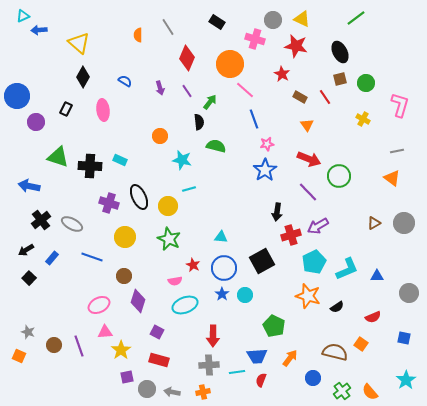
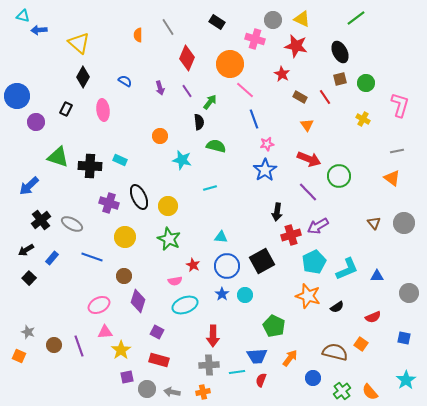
cyan triangle at (23, 16): rotated 40 degrees clockwise
blue arrow at (29, 186): rotated 55 degrees counterclockwise
cyan line at (189, 189): moved 21 px right, 1 px up
brown triangle at (374, 223): rotated 40 degrees counterclockwise
blue circle at (224, 268): moved 3 px right, 2 px up
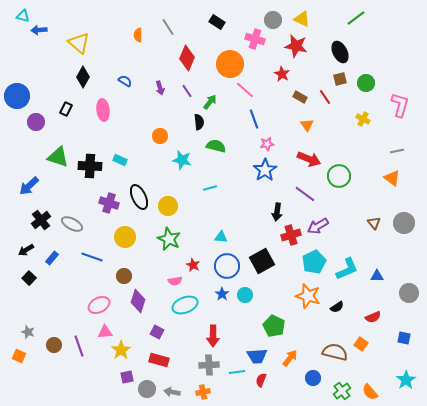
purple line at (308, 192): moved 3 px left, 2 px down; rotated 10 degrees counterclockwise
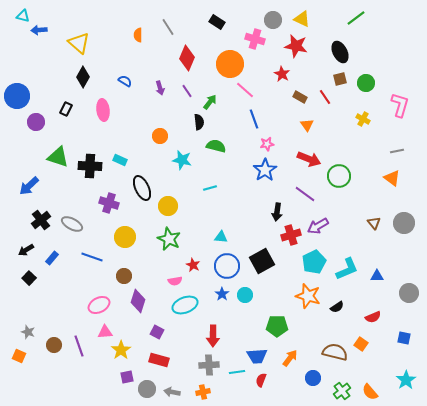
black ellipse at (139, 197): moved 3 px right, 9 px up
green pentagon at (274, 326): moved 3 px right; rotated 25 degrees counterclockwise
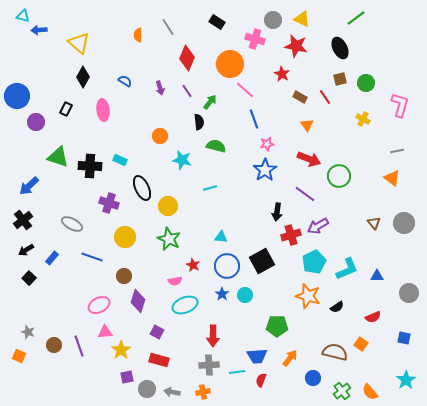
black ellipse at (340, 52): moved 4 px up
black cross at (41, 220): moved 18 px left
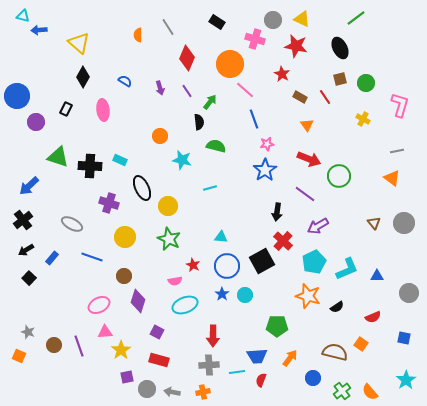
red cross at (291, 235): moved 8 px left, 6 px down; rotated 30 degrees counterclockwise
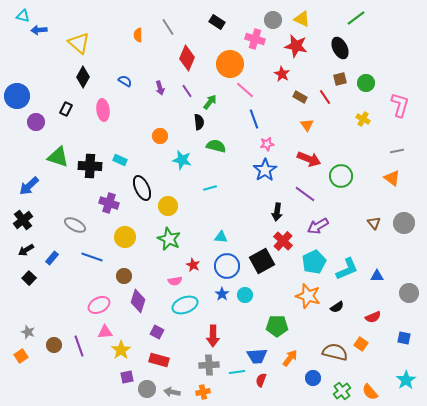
green circle at (339, 176): moved 2 px right
gray ellipse at (72, 224): moved 3 px right, 1 px down
orange square at (19, 356): moved 2 px right; rotated 32 degrees clockwise
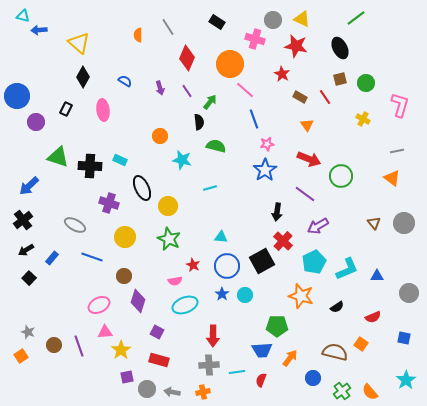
orange star at (308, 296): moved 7 px left
blue trapezoid at (257, 356): moved 5 px right, 6 px up
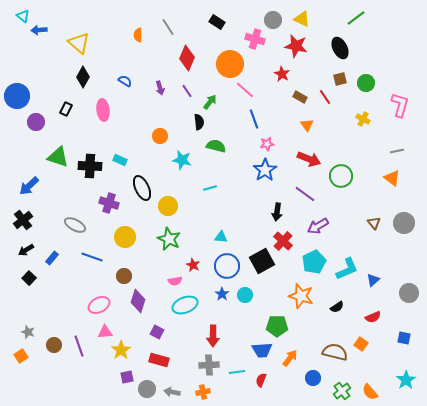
cyan triangle at (23, 16): rotated 24 degrees clockwise
blue triangle at (377, 276): moved 4 px left, 4 px down; rotated 40 degrees counterclockwise
